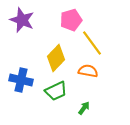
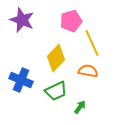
pink pentagon: moved 1 px down
yellow line: rotated 12 degrees clockwise
blue cross: rotated 10 degrees clockwise
green arrow: moved 4 px left, 1 px up
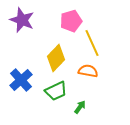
blue cross: rotated 25 degrees clockwise
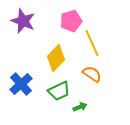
purple star: moved 1 px right, 1 px down
orange semicircle: moved 4 px right, 3 px down; rotated 24 degrees clockwise
blue cross: moved 4 px down
green trapezoid: moved 3 px right
green arrow: rotated 32 degrees clockwise
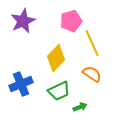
purple star: rotated 25 degrees clockwise
blue cross: rotated 20 degrees clockwise
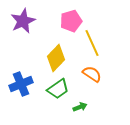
green trapezoid: moved 1 px left, 2 px up; rotated 10 degrees counterclockwise
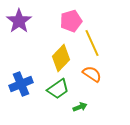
purple star: moved 4 px left; rotated 10 degrees counterclockwise
yellow diamond: moved 5 px right
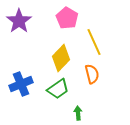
pink pentagon: moved 4 px left, 3 px up; rotated 25 degrees counterclockwise
yellow line: moved 2 px right, 1 px up
orange semicircle: rotated 42 degrees clockwise
green arrow: moved 2 px left, 6 px down; rotated 72 degrees counterclockwise
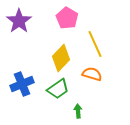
yellow line: moved 1 px right, 2 px down
orange semicircle: rotated 60 degrees counterclockwise
blue cross: moved 1 px right
green arrow: moved 2 px up
